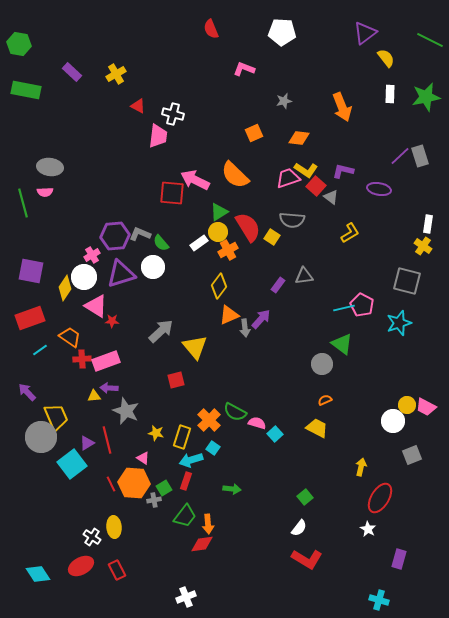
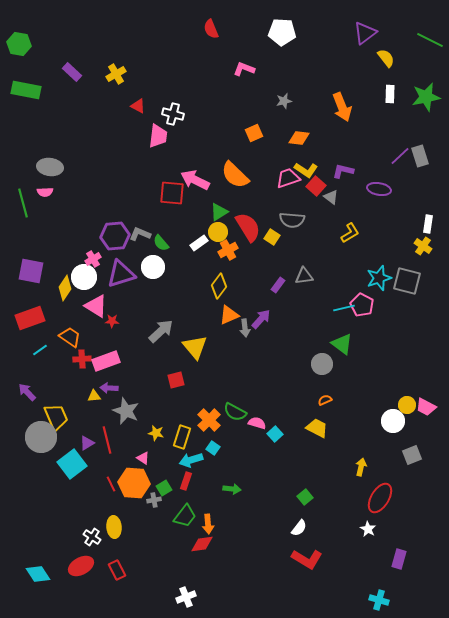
pink cross at (92, 255): moved 1 px right, 4 px down
cyan star at (399, 323): moved 20 px left, 45 px up
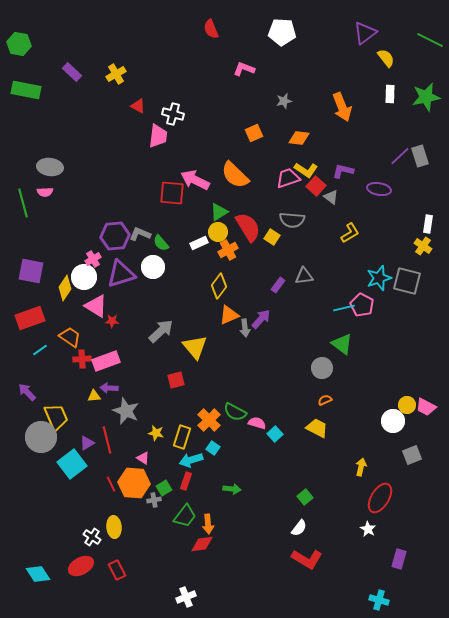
white rectangle at (199, 243): rotated 12 degrees clockwise
gray circle at (322, 364): moved 4 px down
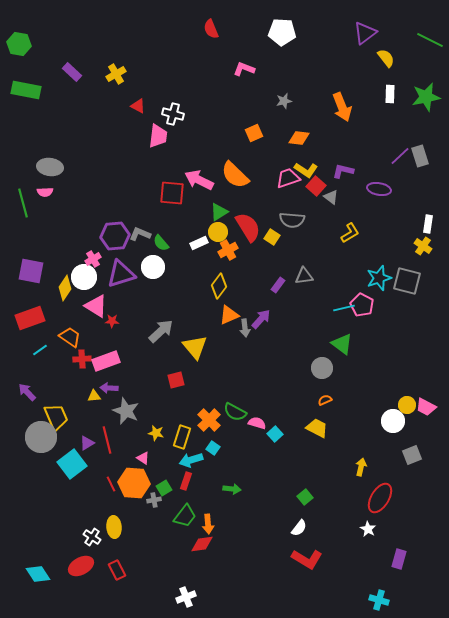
pink arrow at (195, 180): moved 4 px right
